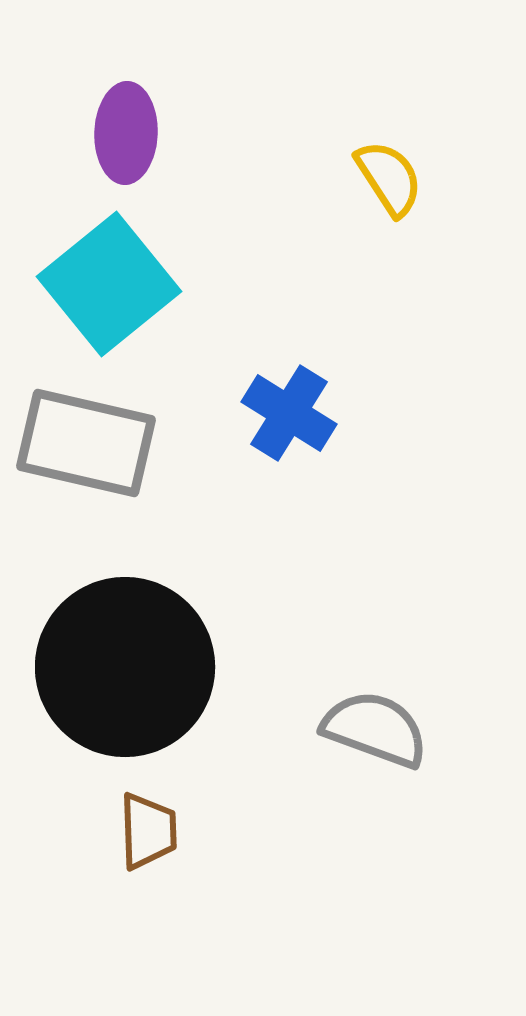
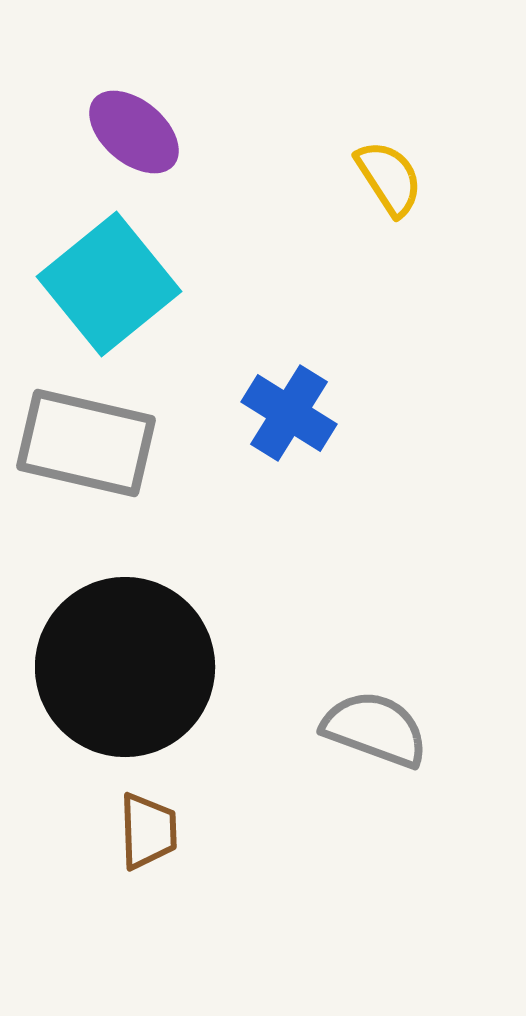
purple ellipse: moved 8 px right, 1 px up; rotated 52 degrees counterclockwise
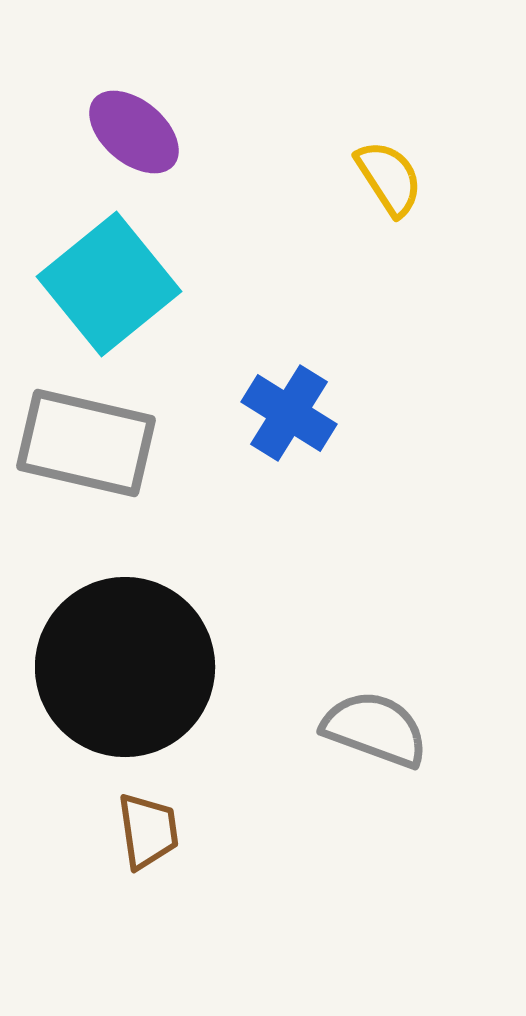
brown trapezoid: rotated 6 degrees counterclockwise
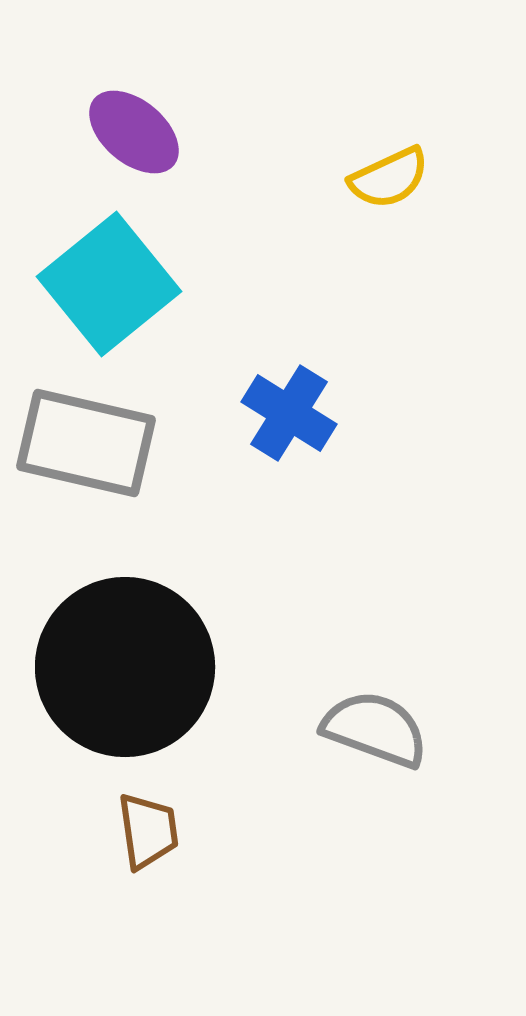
yellow semicircle: rotated 98 degrees clockwise
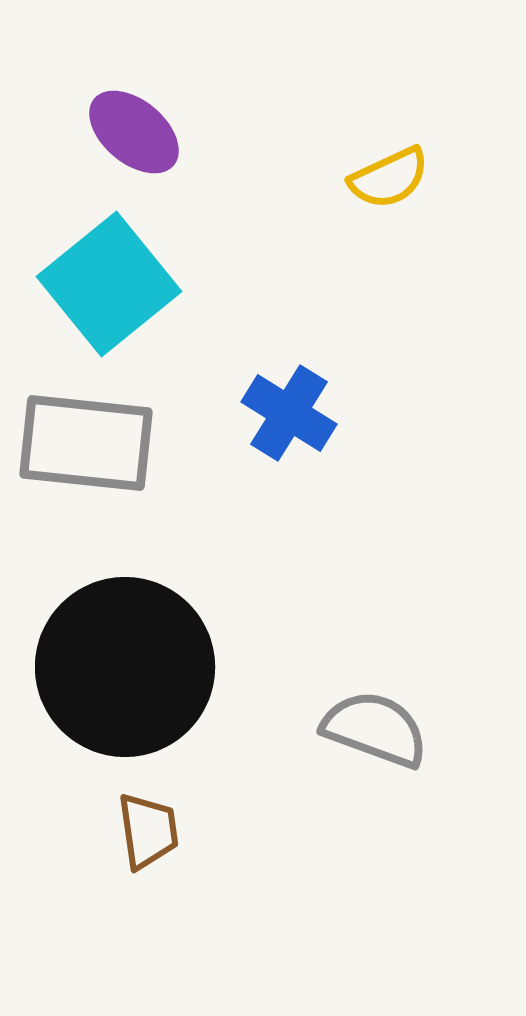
gray rectangle: rotated 7 degrees counterclockwise
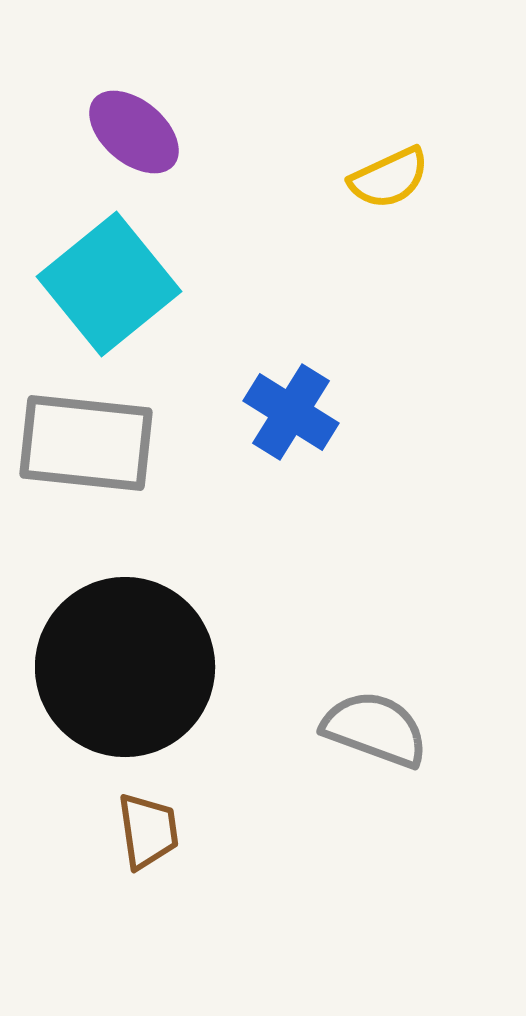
blue cross: moved 2 px right, 1 px up
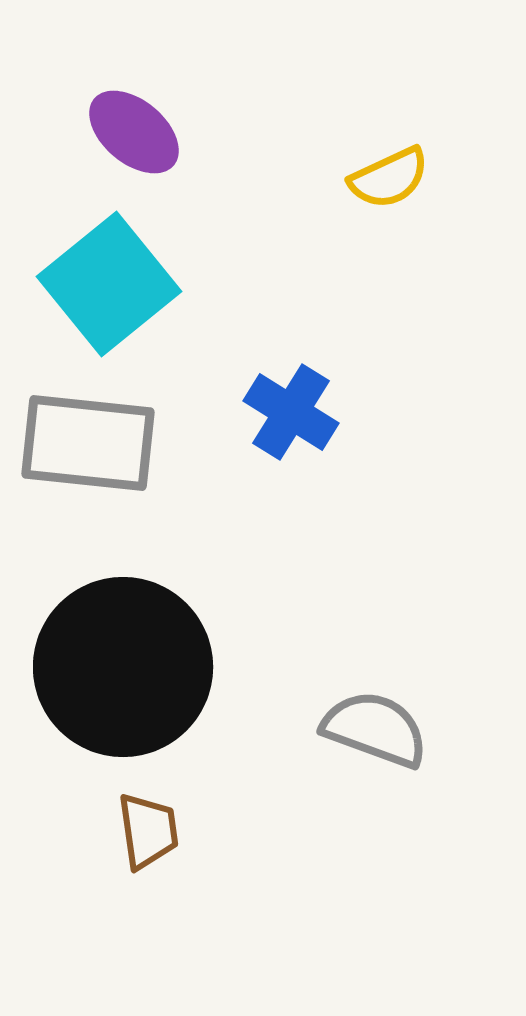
gray rectangle: moved 2 px right
black circle: moved 2 px left
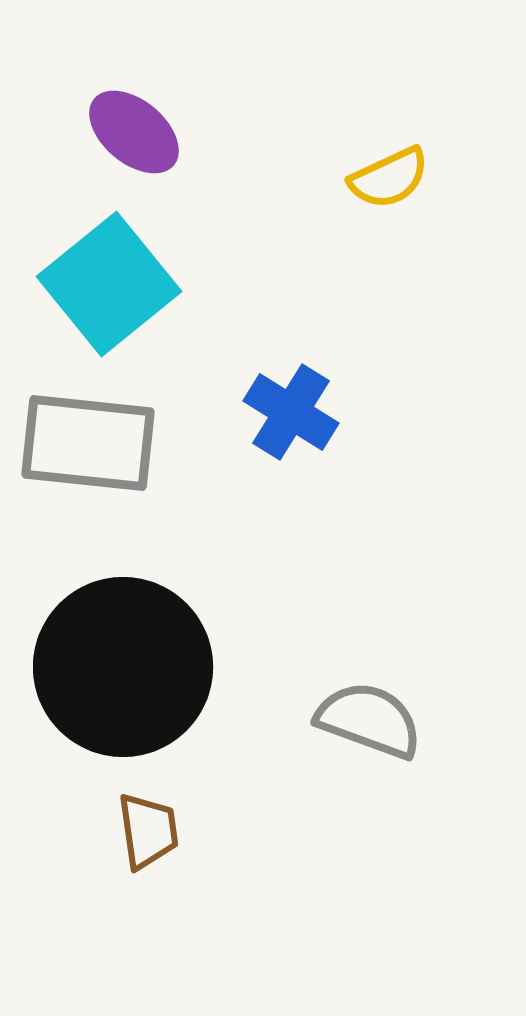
gray semicircle: moved 6 px left, 9 px up
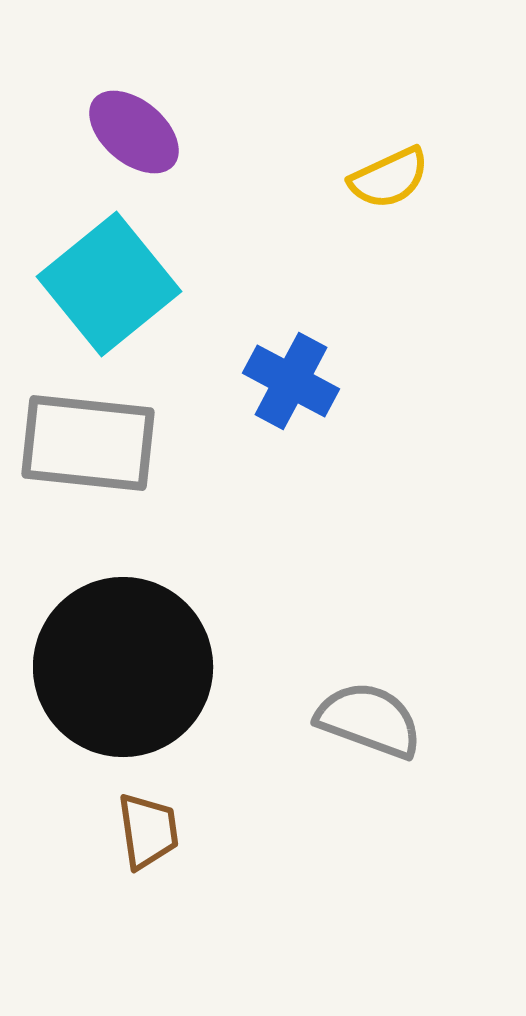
blue cross: moved 31 px up; rotated 4 degrees counterclockwise
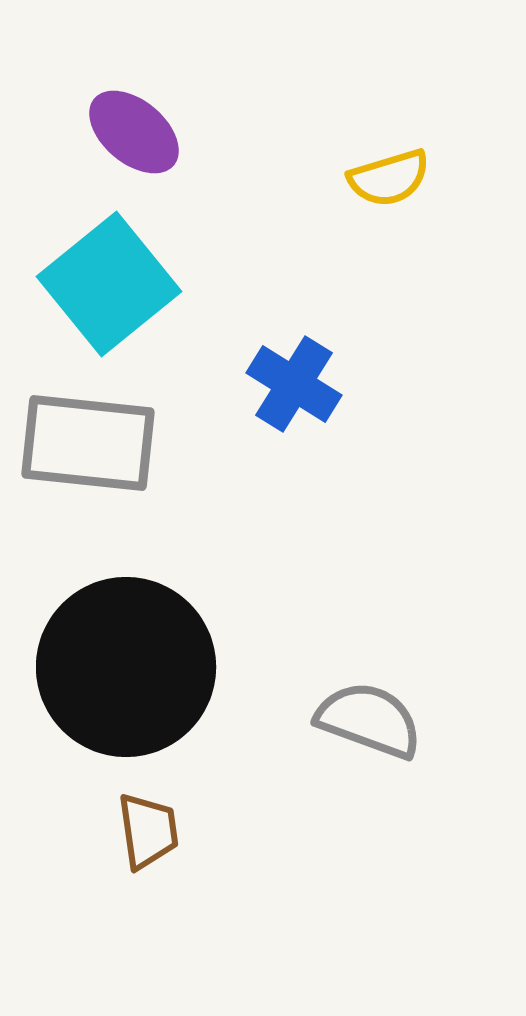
yellow semicircle: rotated 8 degrees clockwise
blue cross: moved 3 px right, 3 px down; rotated 4 degrees clockwise
black circle: moved 3 px right
